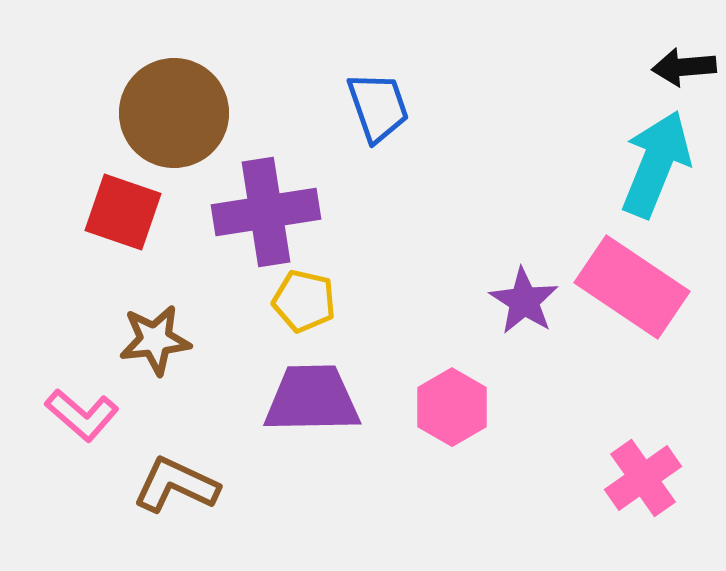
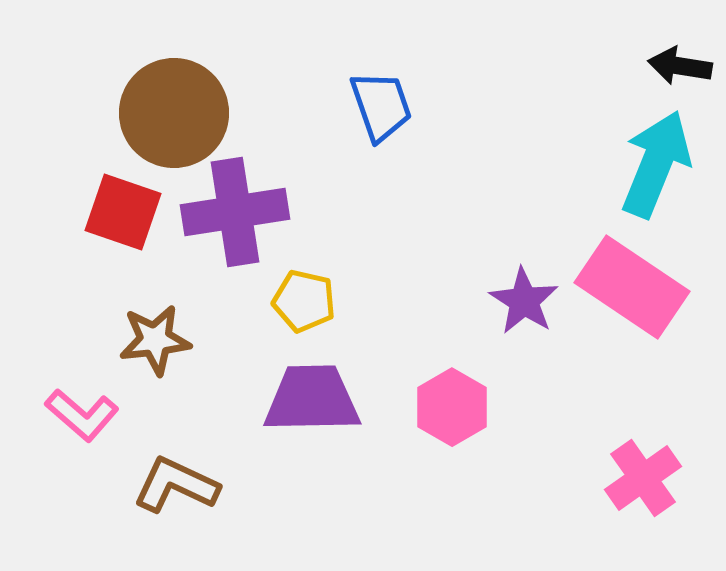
black arrow: moved 4 px left, 1 px up; rotated 14 degrees clockwise
blue trapezoid: moved 3 px right, 1 px up
purple cross: moved 31 px left
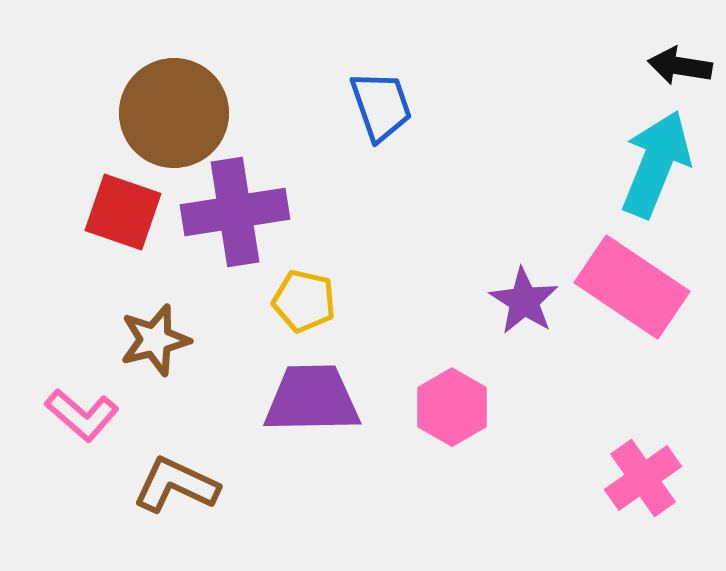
brown star: rotated 8 degrees counterclockwise
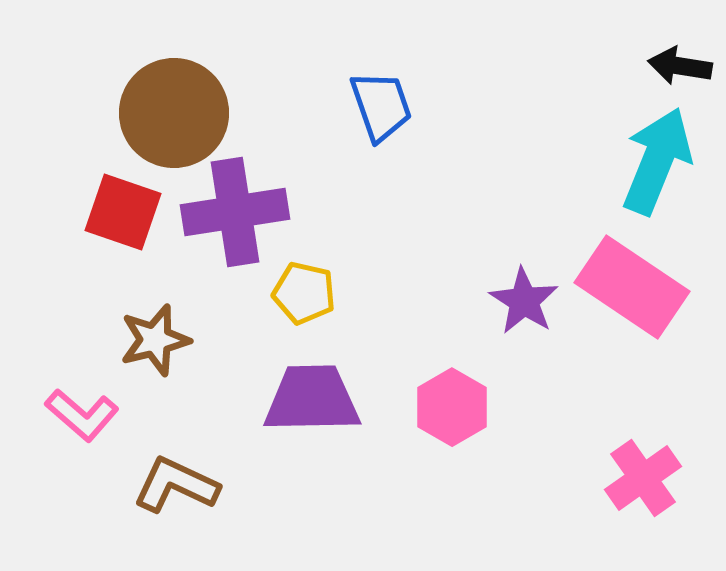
cyan arrow: moved 1 px right, 3 px up
yellow pentagon: moved 8 px up
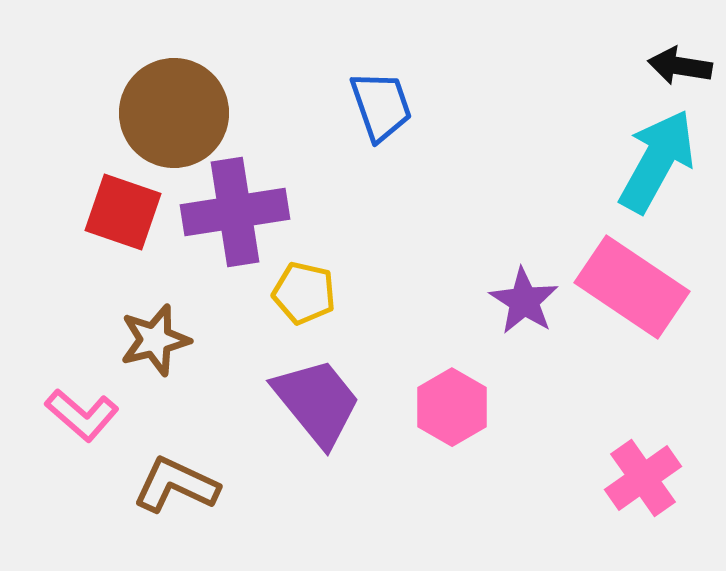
cyan arrow: rotated 7 degrees clockwise
purple trapezoid: moved 5 px right, 3 px down; rotated 52 degrees clockwise
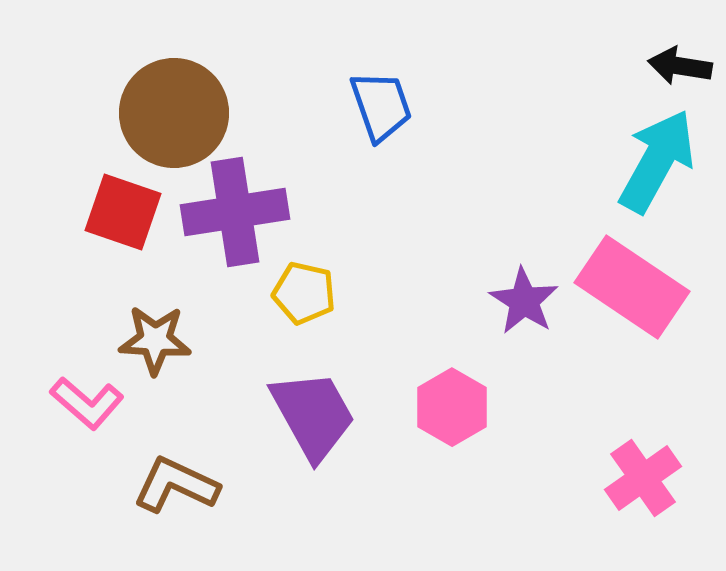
brown star: rotated 18 degrees clockwise
purple trapezoid: moved 4 px left, 13 px down; rotated 10 degrees clockwise
pink L-shape: moved 5 px right, 12 px up
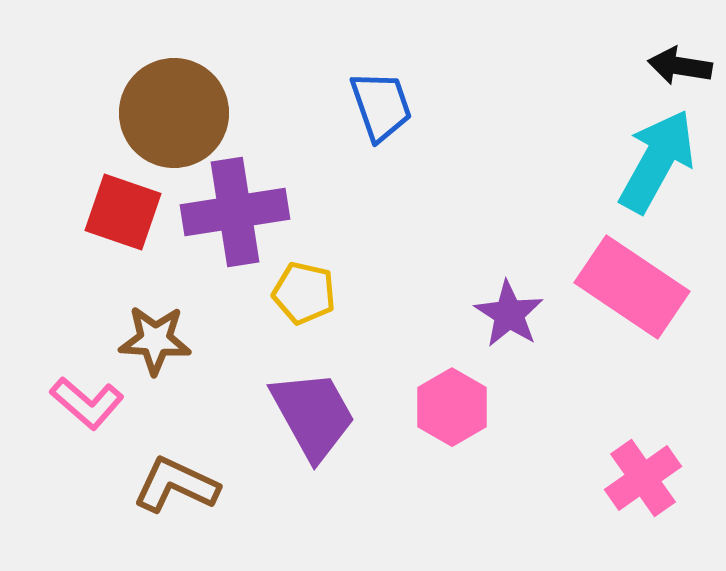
purple star: moved 15 px left, 13 px down
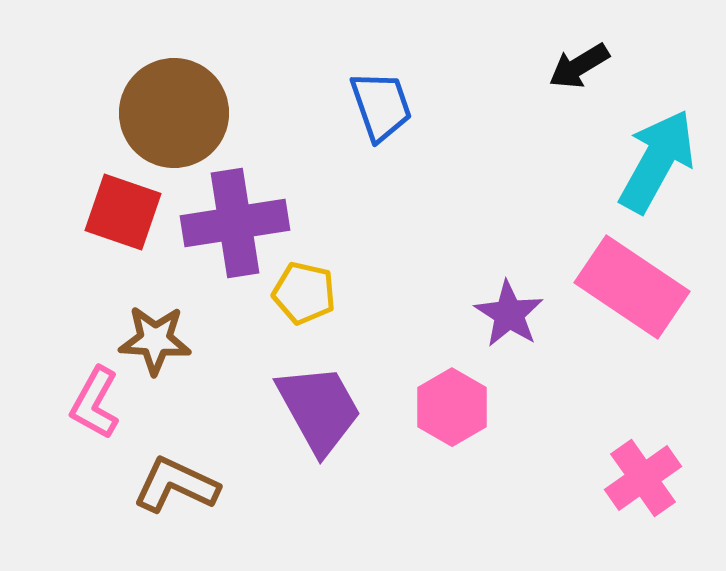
black arrow: moved 101 px left; rotated 40 degrees counterclockwise
purple cross: moved 11 px down
pink L-shape: moved 8 px right; rotated 78 degrees clockwise
purple trapezoid: moved 6 px right, 6 px up
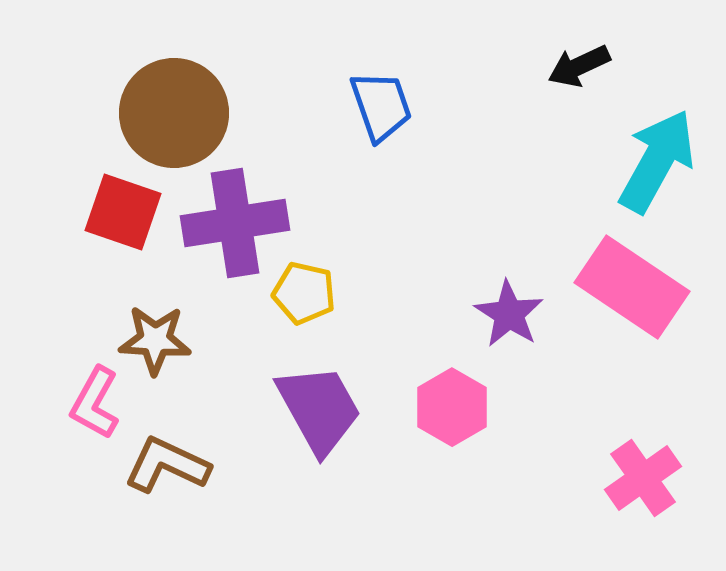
black arrow: rotated 6 degrees clockwise
brown L-shape: moved 9 px left, 20 px up
